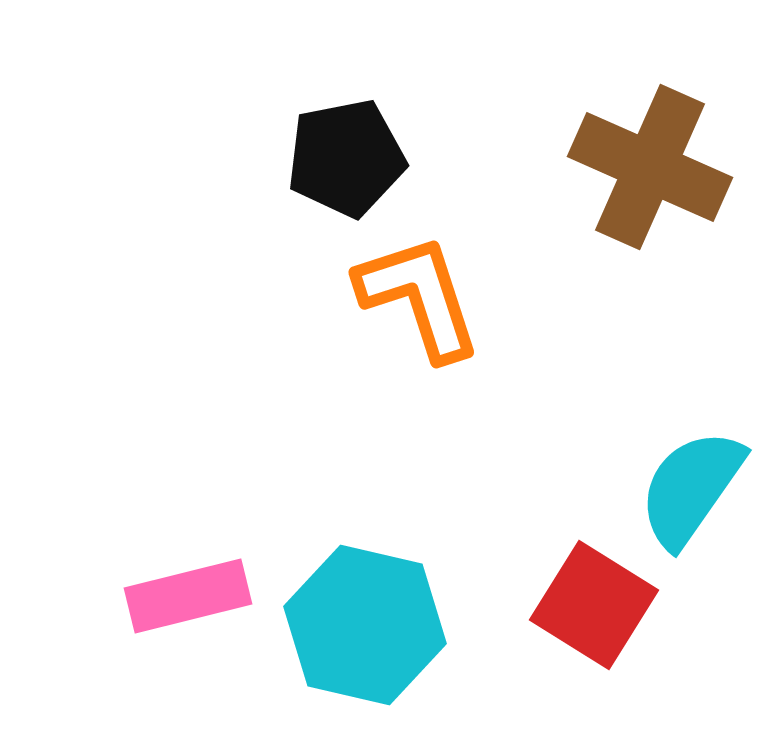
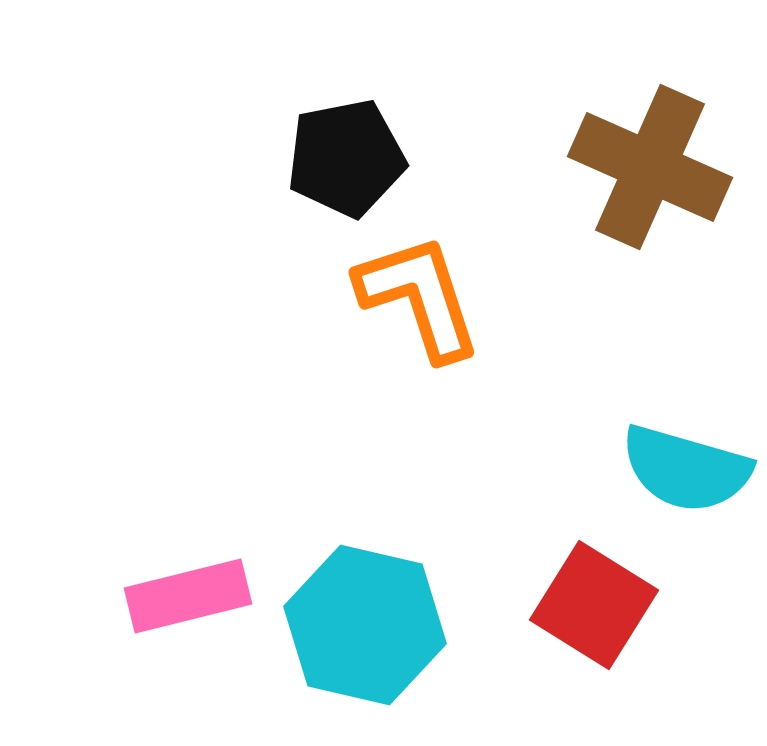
cyan semicircle: moved 5 px left, 19 px up; rotated 109 degrees counterclockwise
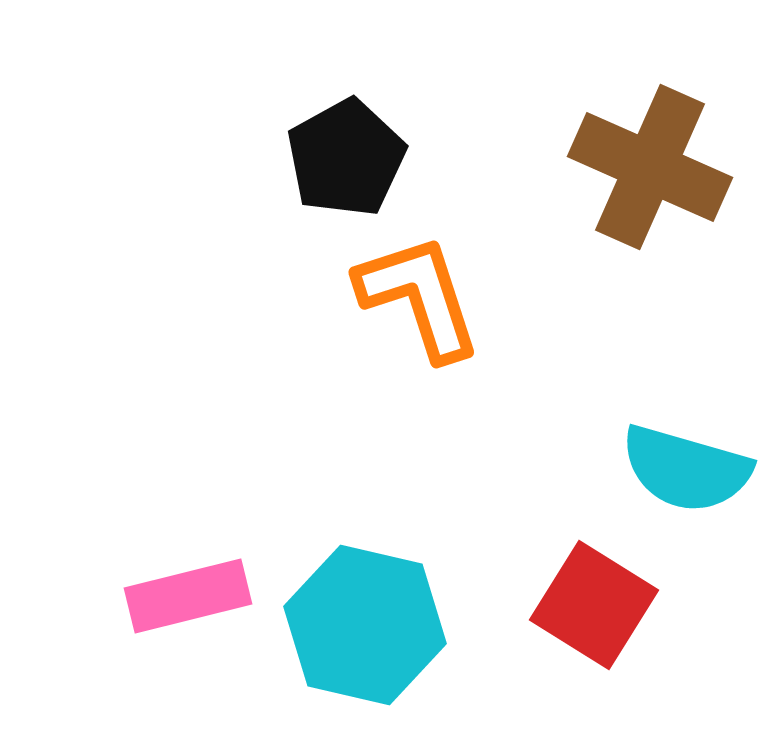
black pentagon: rotated 18 degrees counterclockwise
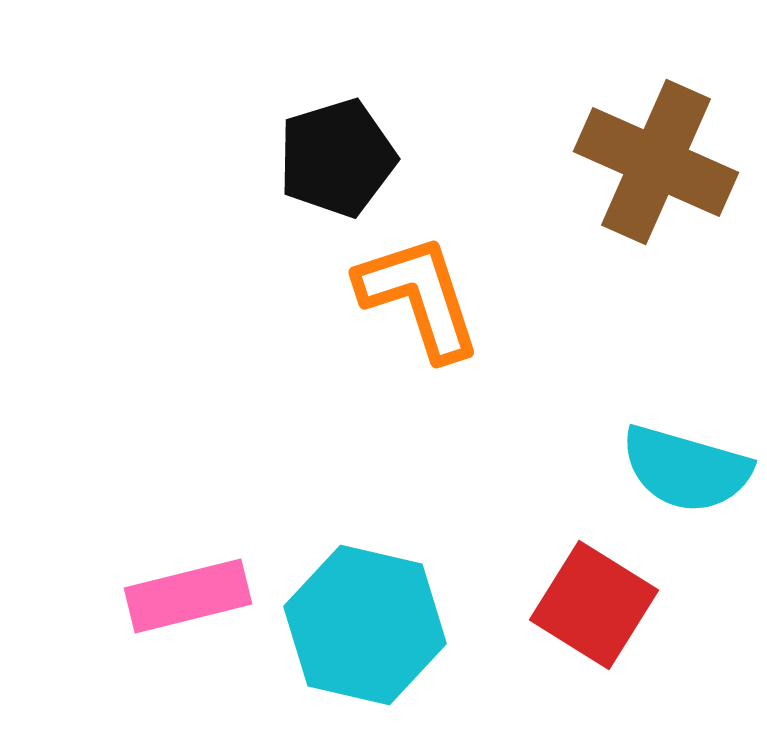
black pentagon: moved 9 px left; rotated 12 degrees clockwise
brown cross: moved 6 px right, 5 px up
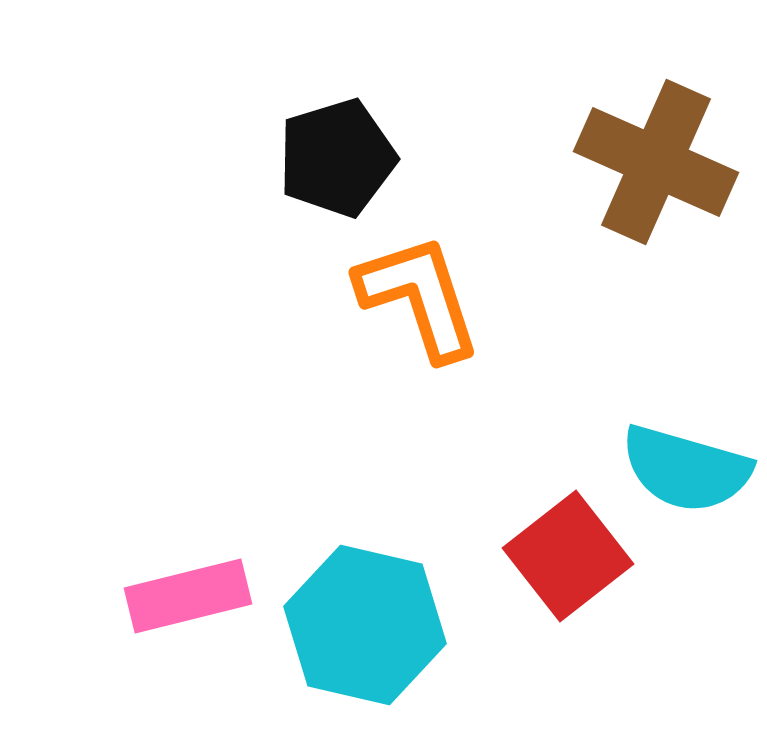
red square: moved 26 px left, 49 px up; rotated 20 degrees clockwise
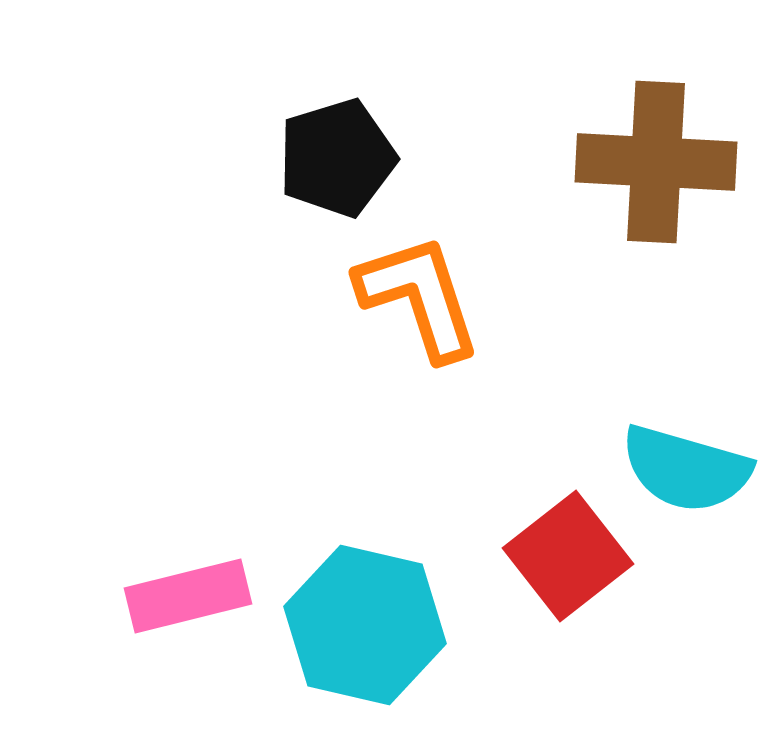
brown cross: rotated 21 degrees counterclockwise
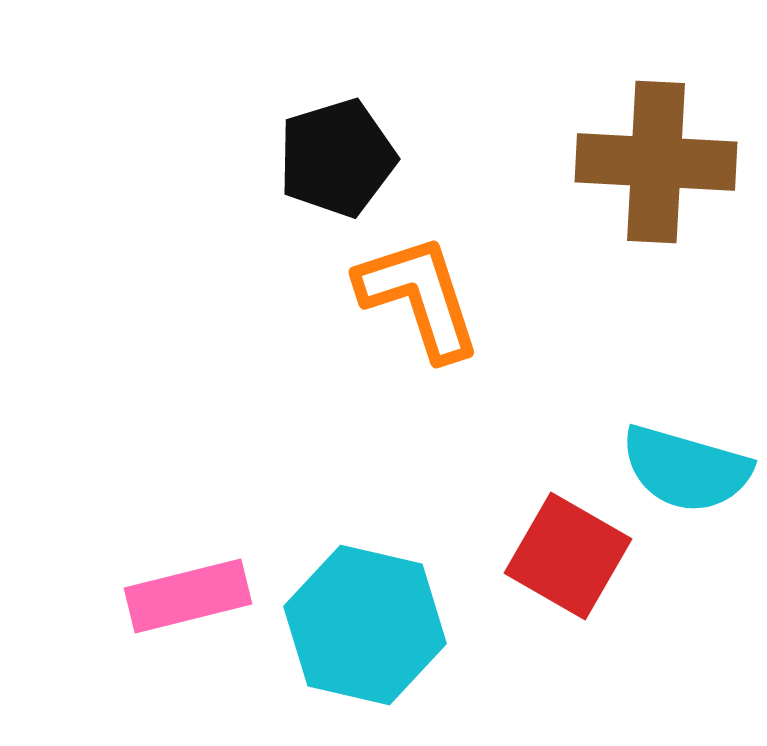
red square: rotated 22 degrees counterclockwise
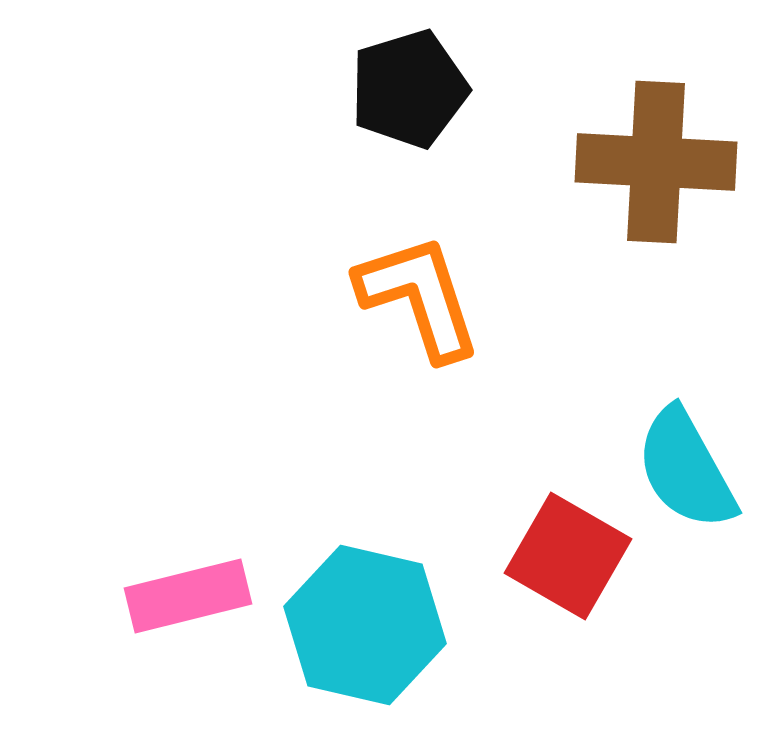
black pentagon: moved 72 px right, 69 px up
cyan semicircle: rotated 45 degrees clockwise
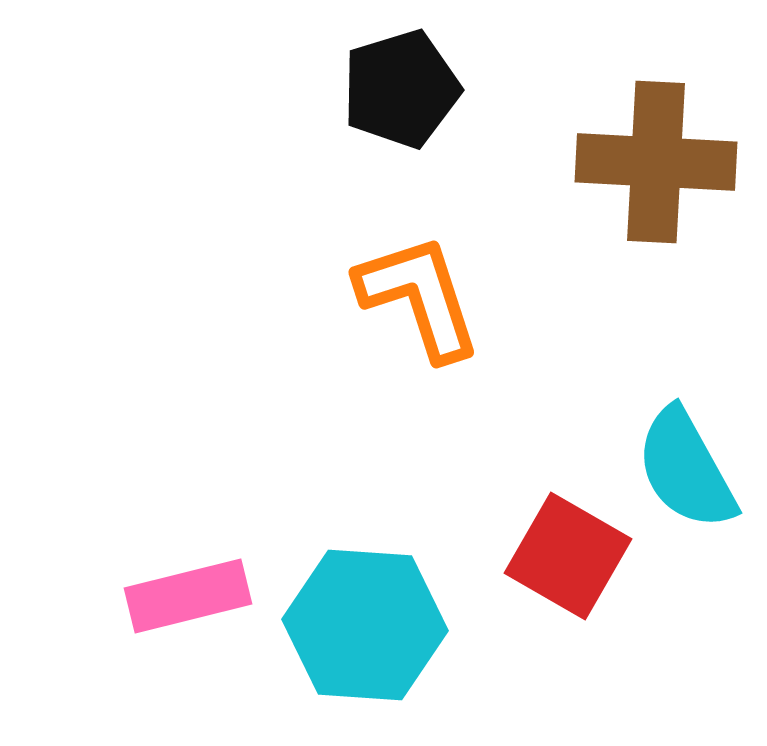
black pentagon: moved 8 px left
cyan hexagon: rotated 9 degrees counterclockwise
